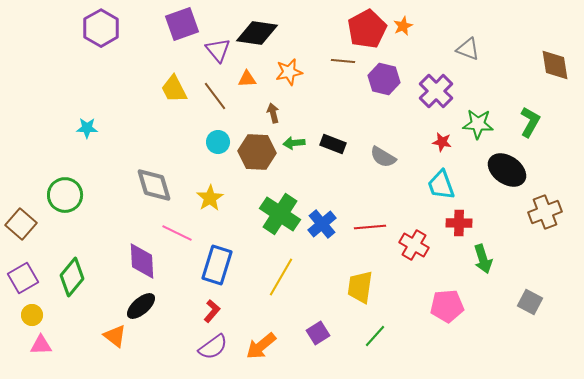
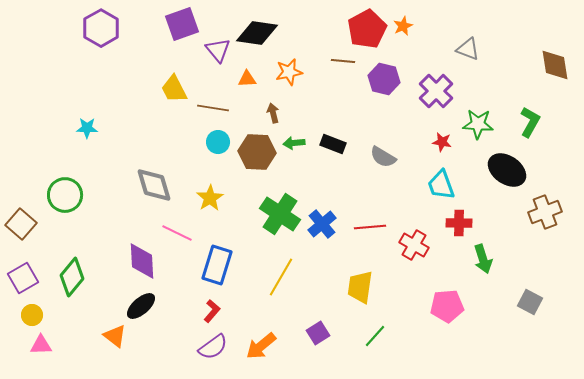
brown line at (215, 96): moved 2 px left, 12 px down; rotated 44 degrees counterclockwise
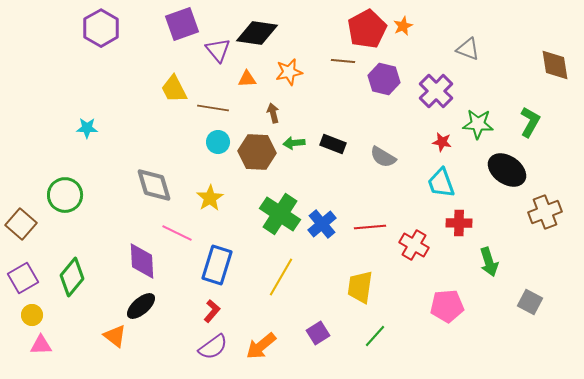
cyan trapezoid at (441, 185): moved 2 px up
green arrow at (483, 259): moved 6 px right, 3 px down
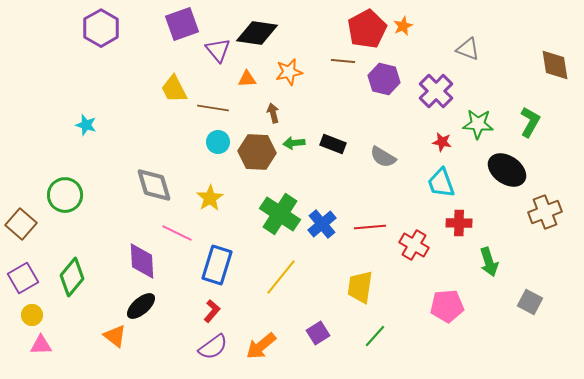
cyan star at (87, 128): moved 1 px left, 3 px up; rotated 15 degrees clockwise
yellow line at (281, 277): rotated 9 degrees clockwise
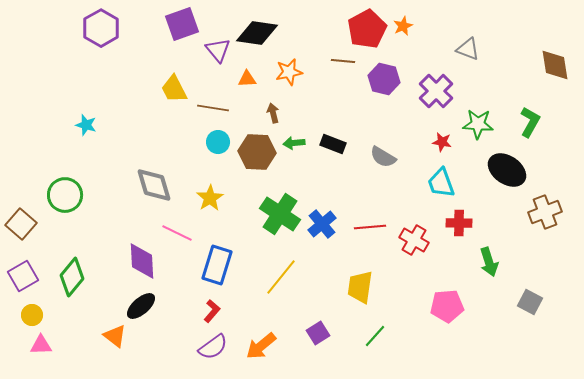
red cross at (414, 245): moved 5 px up
purple square at (23, 278): moved 2 px up
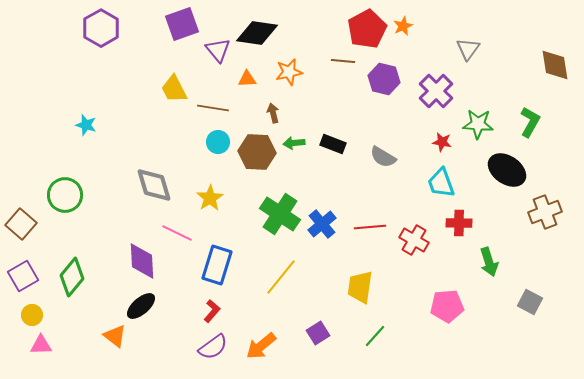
gray triangle at (468, 49): rotated 45 degrees clockwise
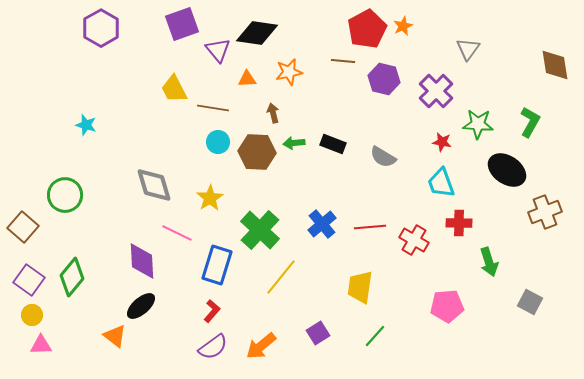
green cross at (280, 214): moved 20 px left, 16 px down; rotated 9 degrees clockwise
brown square at (21, 224): moved 2 px right, 3 px down
purple square at (23, 276): moved 6 px right, 4 px down; rotated 24 degrees counterclockwise
